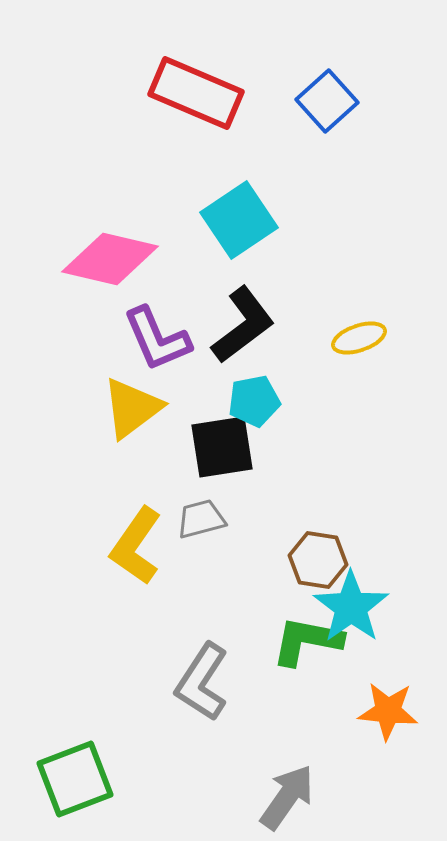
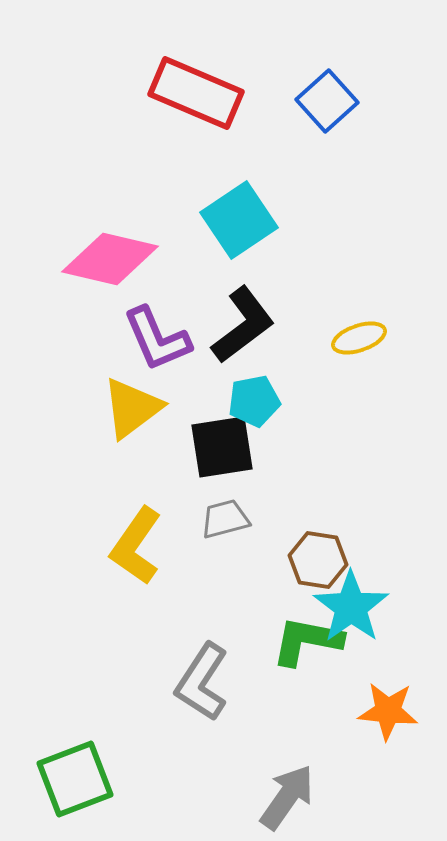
gray trapezoid: moved 24 px right
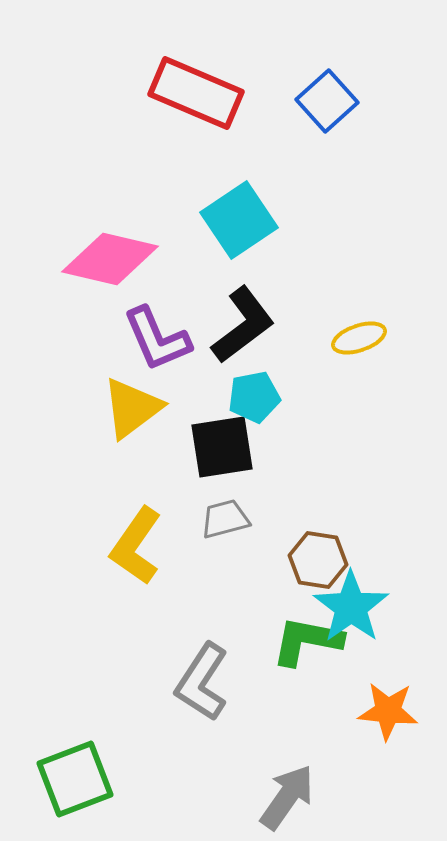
cyan pentagon: moved 4 px up
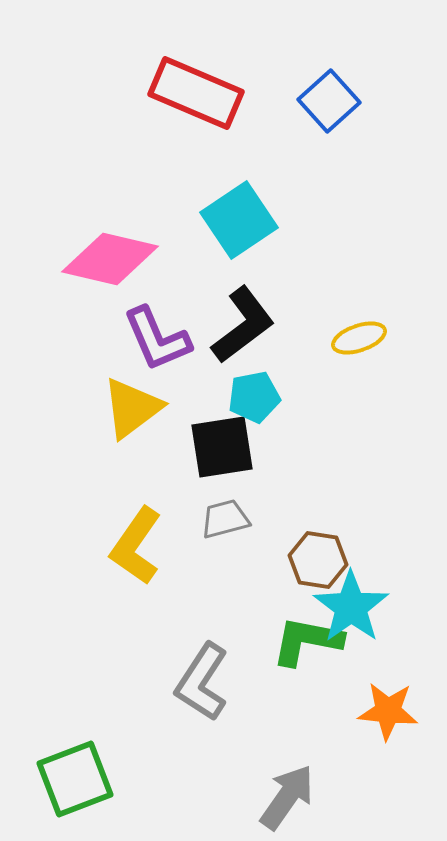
blue square: moved 2 px right
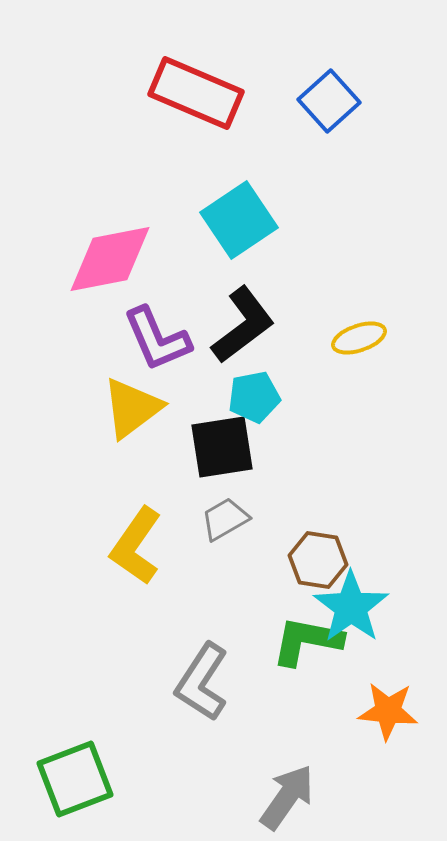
pink diamond: rotated 24 degrees counterclockwise
gray trapezoid: rotated 15 degrees counterclockwise
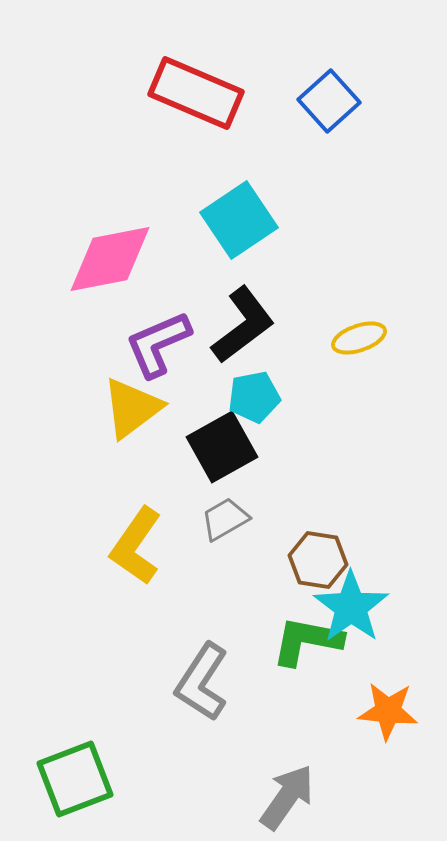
purple L-shape: moved 1 px right, 5 px down; rotated 90 degrees clockwise
black square: rotated 20 degrees counterclockwise
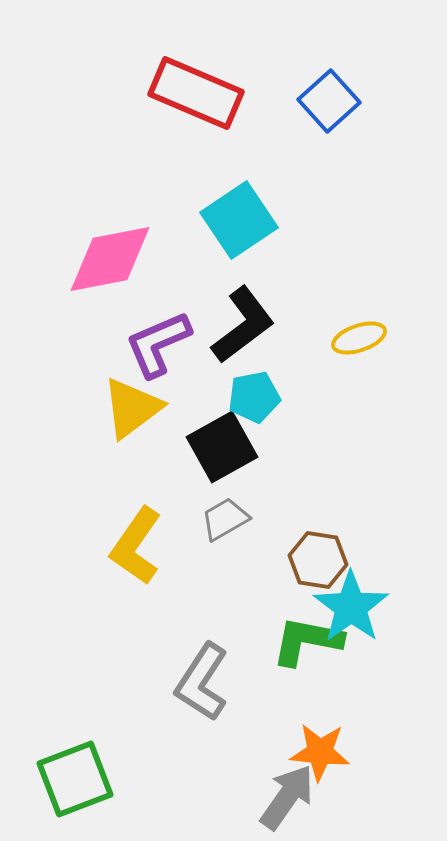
orange star: moved 68 px left, 41 px down
